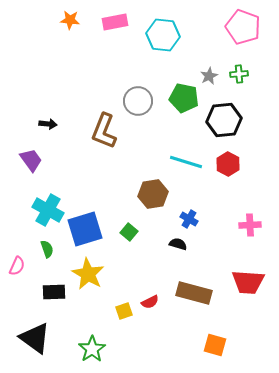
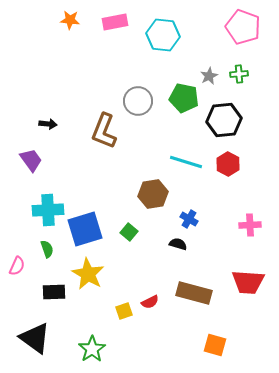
cyan cross: rotated 32 degrees counterclockwise
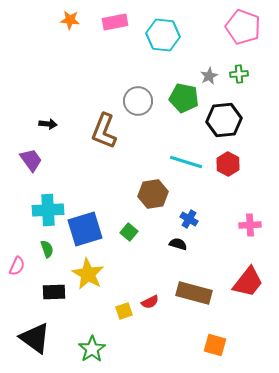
red trapezoid: rotated 56 degrees counterclockwise
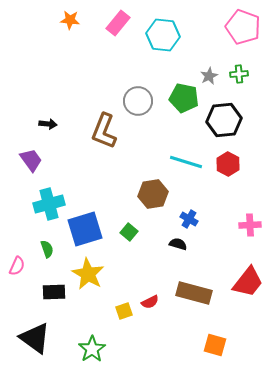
pink rectangle: moved 3 px right, 1 px down; rotated 40 degrees counterclockwise
cyan cross: moved 1 px right, 6 px up; rotated 12 degrees counterclockwise
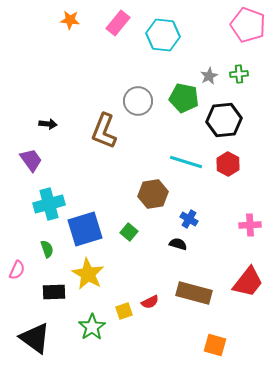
pink pentagon: moved 5 px right, 2 px up
pink semicircle: moved 4 px down
green star: moved 22 px up
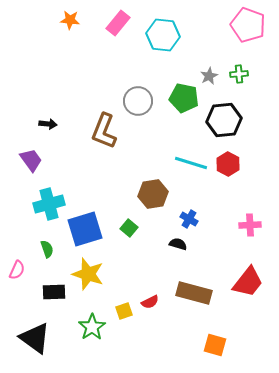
cyan line: moved 5 px right, 1 px down
green square: moved 4 px up
yellow star: rotated 12 degrees counterclockwise
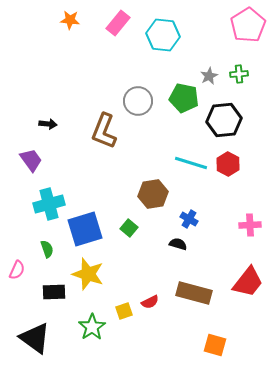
pink pentagon: rotated 20 degrees clockwise
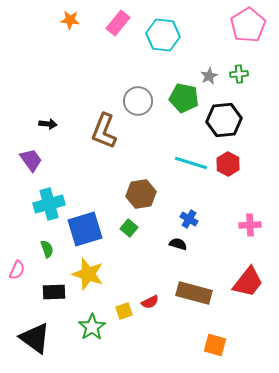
brown hexagon: moved 12 px left
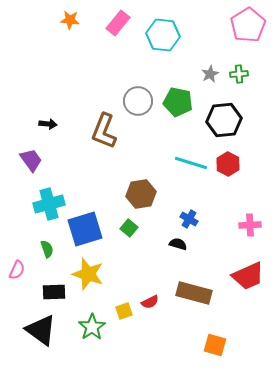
gray star: moved 1 px right, 2 px up
green pentagon: moved 6 px left, 4 px down
red trapezoid: moved 6 px up; rotated 28 degrees clockwise
black triangle: moved 6 px right, 8 px up
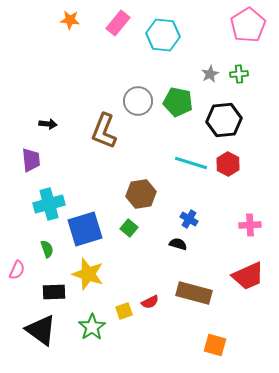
purple trapezoid: rotated 30 degrees clockwise
